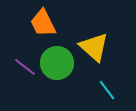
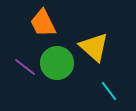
cyan line: moved 2 px right, 1 px down
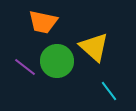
orange trapezoid: moved 1 px up; rotated 52 degrees counterclockwise
green circle: moved 2 px up
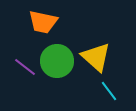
yellow triangle: moved 2 px right, 10 px down
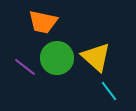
green circle: moved 3 px up
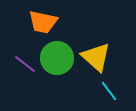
purple line: moved 3 px up
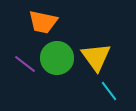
yellow triangle: rotated 12 degrees clockwise
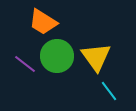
orange trapezoid: rotated 20 degrees clockwise
green circle: moved 2 px up
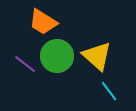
yellow triangle: moved 1 px right, 1 px up; rotated 12 degrees counterclockwise
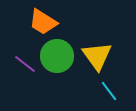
yellow triangle: rotated 12 degrees clockwise
